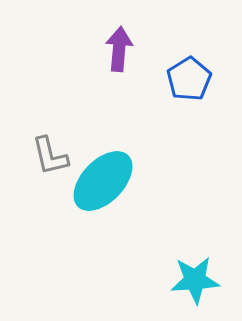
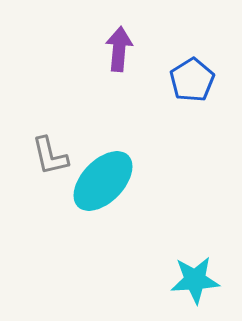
blue pentagon: moved 3 px right, 1 px down
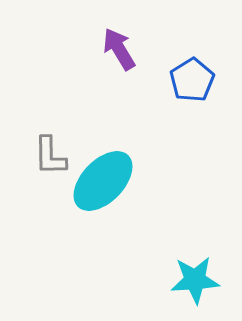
purple arrow: rotated 36 degrees counterclockwise
gray L-shape: rotated 12 degrees clockwise
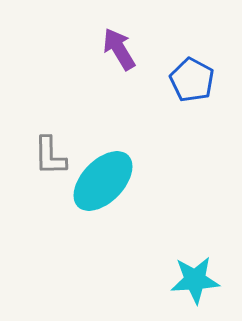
blue pentagon: rotated 12 degrees counterclockwise
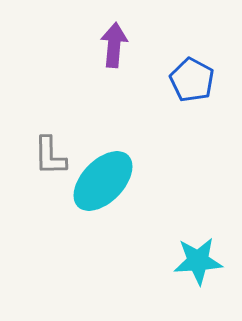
purple arrow: moved 5 px left, 4 px up; rotated 36 degrees clockwise
cyan star: moved 3 px right, 19 px up
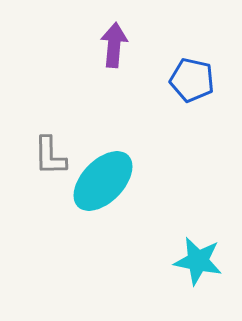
blue pentagon: rotated 15 degrees counterclockwise
cyan star: rotated 15 degrees clockwise
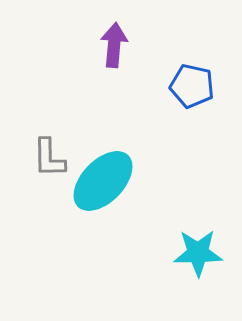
blue pentagon: moved 6 px down
gray L-shape: moved 1 px left, 2 px down
cyan star: moved 8 px up; rotated 12 degrees counterclockwise
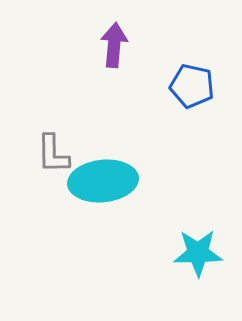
gray L-shape: moved 4 px right, 4 px up
cyan ellipse: rotated 40 degrees clockwise
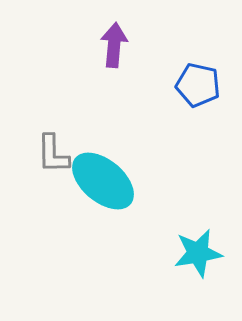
blue pentagon: moved 6 px right, 1 px up
cyan ellipse: rotated 46 degrees clockwise
cyan star: rotated 9 degrees counterclockwise
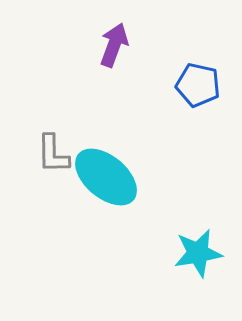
purple arrow: rotated 15 degrees clockwise
cyan ellipse: moved 3 px right, 4 px up
